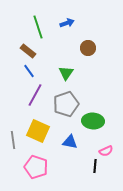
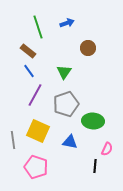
green triangle: moved 2 px left, 1 px up
pink semicircle: moved 1 px right, 2 px up; rotated 40 degrees counterclockwise
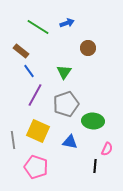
green line: rotated 40 degrees counterclockwise
brown rectangle: moved 7 px left
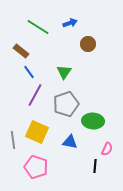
blue arrow: moved 3 px right
brown circle: moved 4 px up
blue line: moved 1 px down
yellow square: moved 1 px left, 1 px down
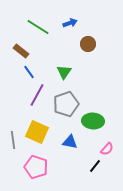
purple line: moved 2 px right
pink semicircle: rotated 16 degrees clockwise
black line: rotated 32 degrees clockwise
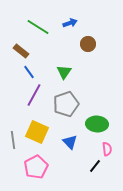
purple line: moved 3 px left
green ellipse: moved 4 px right, 3 px down
blue triangle: rotated 35 degrees clockwise
pink semicircle: rotated 48 degrees counterclockwise
pink pentagon: rotated 25 degrees clockwise
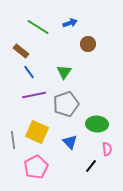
purple line: rotated 50 degrees clockwise
black line: moved 4 px left
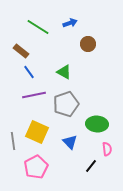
green triangle: rotated 35 degrees counterclockwise
gray line: moved 1 px down
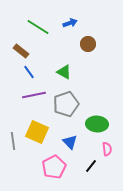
pink pentagon: moved 18 px right
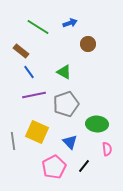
black line: moved 7 px left
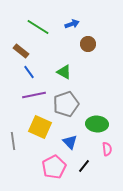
blue arrow: moved 2 px right, 1 px down
yellow square: moved 3 px right, 5 px up
